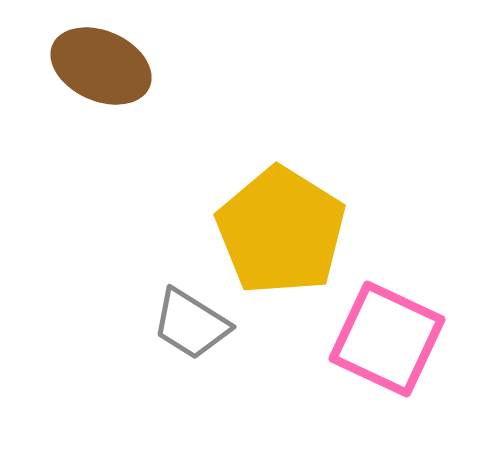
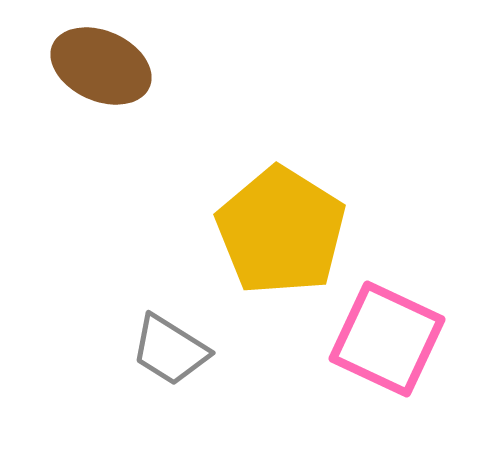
gray trapezoid: moved 21 px left, 26 px down
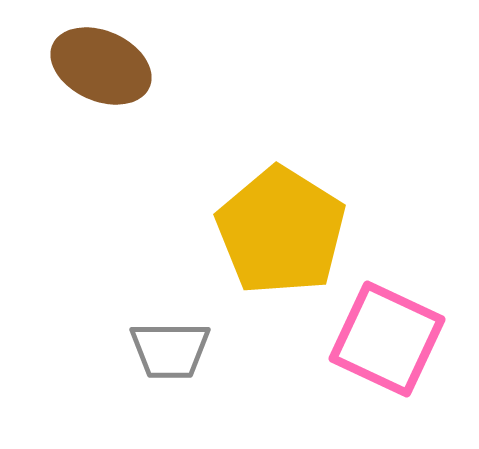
gray trapezoid: rotated 32 degrees counterclockwise
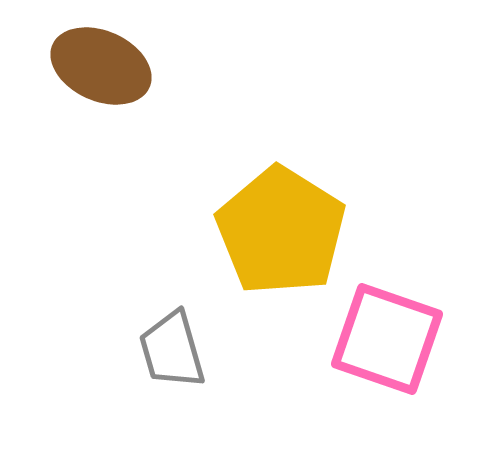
pink square: rotated 6 degrees counterclockwise
gray trapezoid: moved 2 px right; rotated 74 degrees clockwise
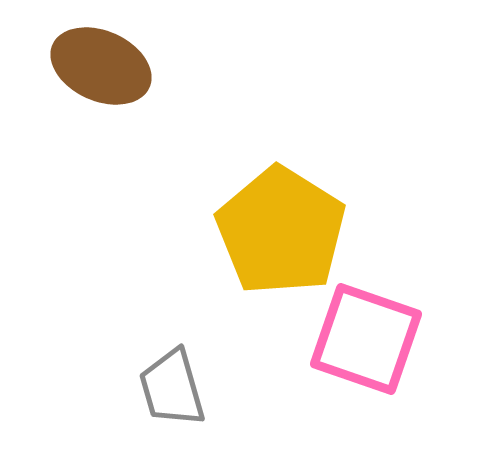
pink square: moved 21 px left
gray trapezoid: moved 38 px down
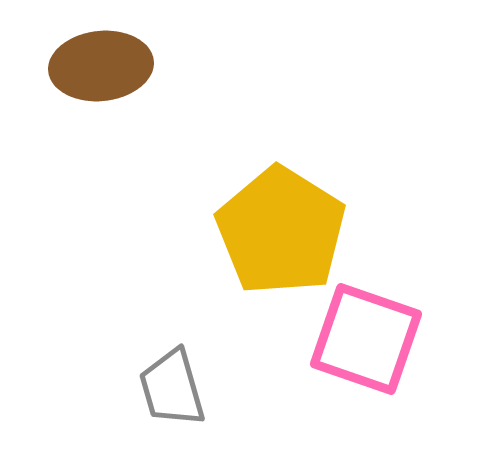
brown ellipse: rotated 30 degrees counterclockwise
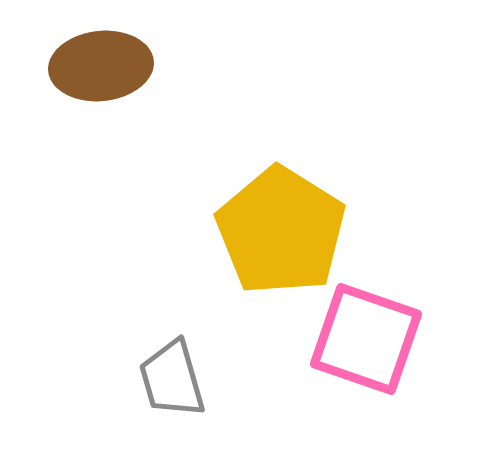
gray trapezoid: moved 9 px up
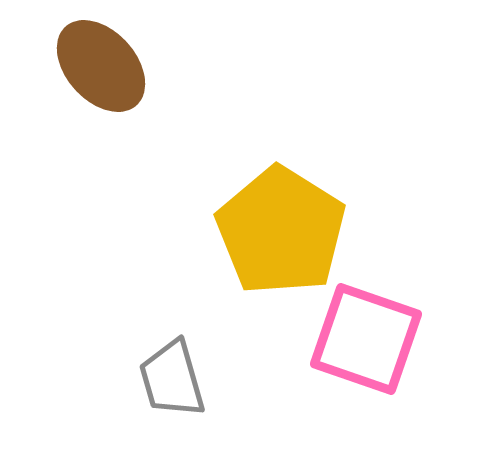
brown ellipse: rotated 54 degrees clockwise
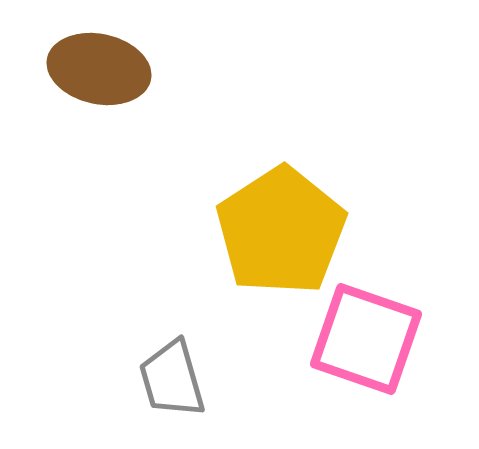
brown ellipse: moved 2 px left, 3 px down; rotated 36 degrees counterclockwise
yellow pentagon: rotated 7 degrees clockwise
